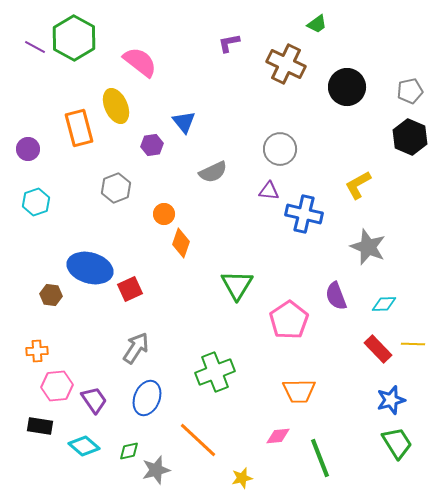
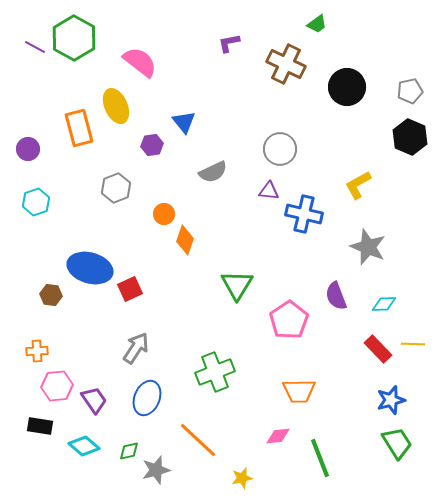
orange diamond at (181, 243): moved 4 px right, 3 px up
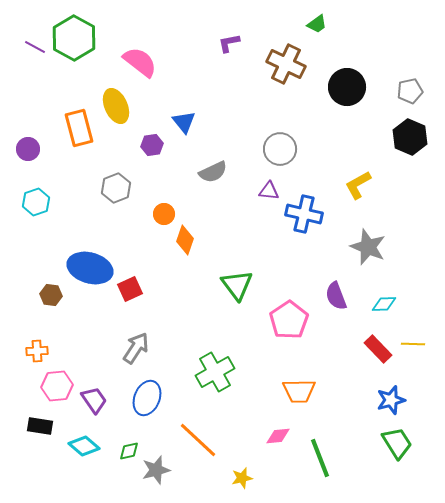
green triangle at (237, 285): rotated 8 degrees counterclockwise
green cross at (215, 372): rotated 9 degrees counterclockwise
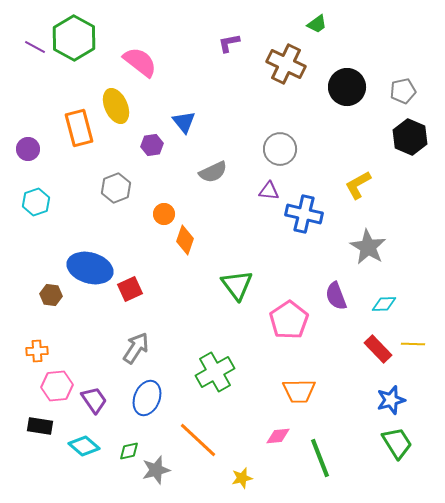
gray pentagon at (410, 91): moved 7 px left
gray star at (368, 247): rotated 9 degrees clockwise
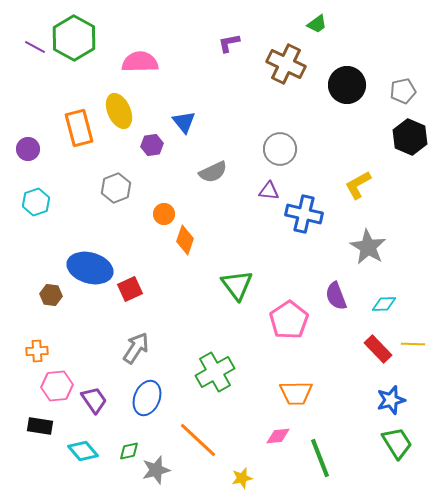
pink semicircle at (140, 62): rotated 39 degrees counterclockwise
black circle at (347, 87): moved 2 px up
yellow ellipse at (116, 106): moved 3 px right, 5 px down
orange trapezoid at (299, 391): moved 3 px left, 2 px down
cyan diamond at (84, 446): moved 1 px left, 5 px down; rotated 8 degrees clockwise
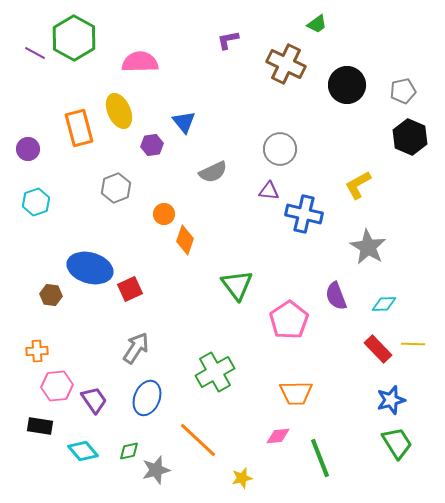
purple L-shape at (229, 43): moved 1 px left, 3 px up
purple line at (35, 47): moved 6 px down
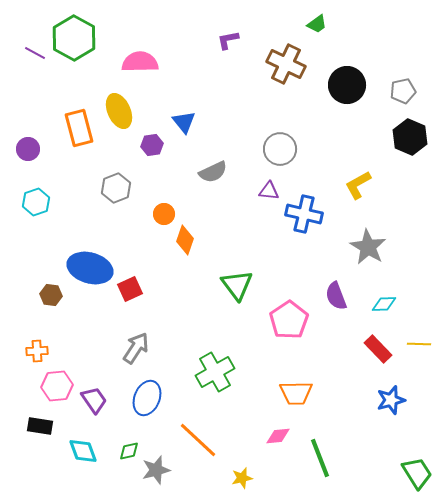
yellow line at (413, 344): moved 6 px right
green trapezoid at (397, 443): moved 20 px right, 30 px down
cyan diamond at (83, 451): rotated 20 degrees clockwise
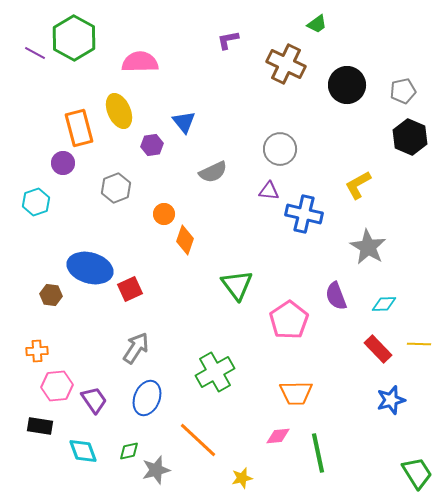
purple circle at (28, 149): moved 35 px right, 14 px down
green line at (320, 458): moved 2 px left, 5 px up; rotated 9 degrees clockwise
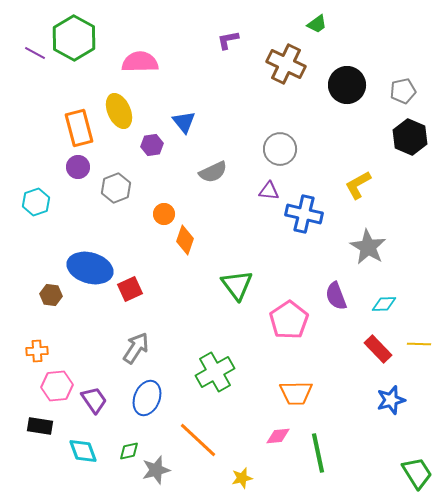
purple circle at (63, 163): moved 15 px right, 4 px down
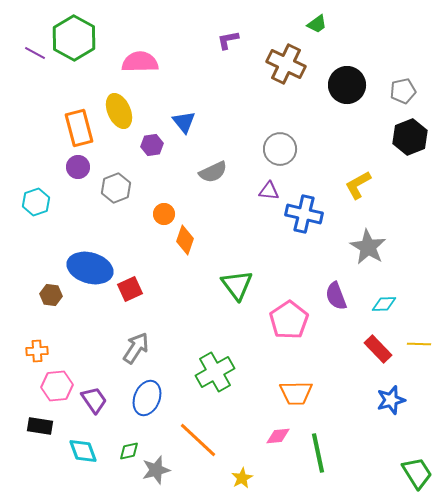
black hexagon at (410, 137): rotated 16 degrees clockwise
yellow star at (242, 478): rotated 15 degrees counterclockwise
